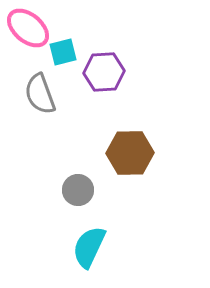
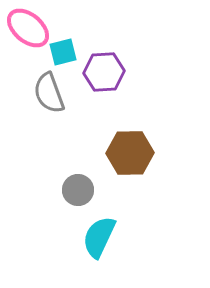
gray semicircle: moved 9 px right, 1 px up
cyan semicircle: moved 10 px right, 10 px up
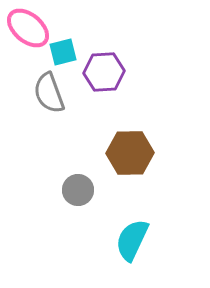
cyan semicircle: moved 33 px right, 3 px down
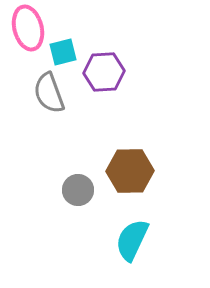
pink ellipse: rotated 36 degrees clockwise
brown hexagon: moved 18 px down
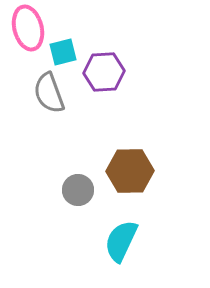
cyan semicircle: moved 11 px left, 1 px down
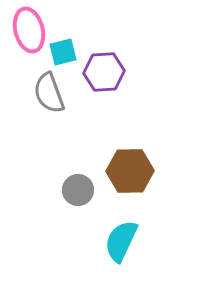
pink ellipse: moved 1 px right, 2 px down
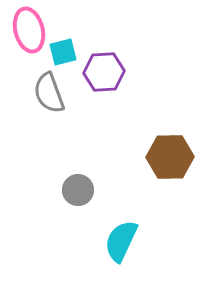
brown hexagon: moved 40 px right, 14 px up
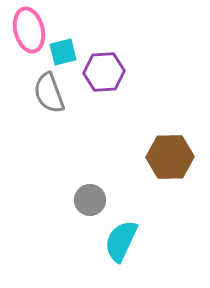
gray circle: moved 12 px right, 10 px down
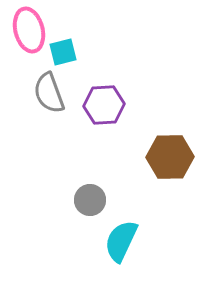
purple hexagon: moved 33 px down
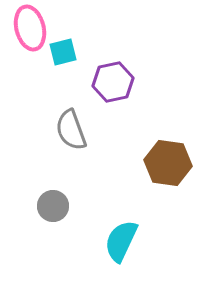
pink ellipse: moved 1 px right, 2 px up
gray semicircle: moved 22 px right, 37 px down
purple hexagon: moved 9 px right, 23 px up; rotated 9 degrees counterclockwise
brown hexagon: moved 2 px left, 6 px down; rotated 9 degrees clockwise
gray circle: moved 37 px left, 6 px down
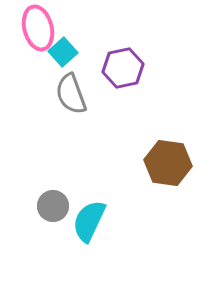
pink ellipse: moved 8 px right
cyan square: rotated 28 degrees counterclockwise
purple hexagon: moved 10 px right, 14 px up
gray semicircle: moved 36 px up
cyan semicircle: moved 32 px left, 20 px up
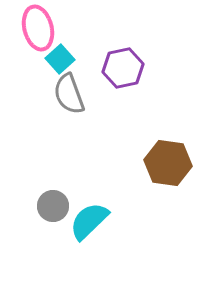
cyan square: moved 3 px left, 7 px down
gray semicircle: moved 2 px left
cyan semicircle: rotated 21 degrees clockwise
